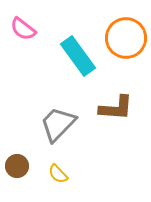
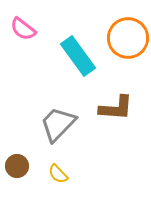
orange circle: moved 2 px right
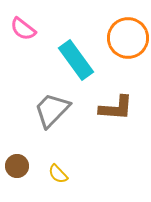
cyan rectangle: moved 2 px left, 4 px down
gray trapezoid: moved 6 px left, 14 px up
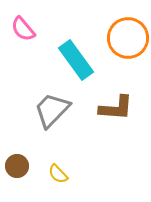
pink semicircle: rotated 12 degrees clockwise
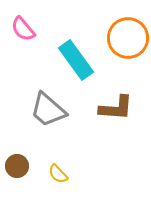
gray trapezoid: moved 4 px left; rotated 93 degrees counterclockwise
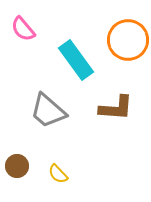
orange circle: moved 2 px down
gray trapezoid: moved 1 px down
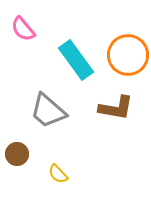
orange circle: moved 15 px down
brown L-shape: rotated 6 degrees clockwise
brown circle: moved 12 px up
